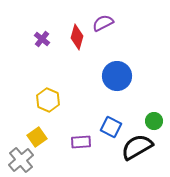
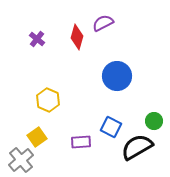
purple cross: moved 5 px left
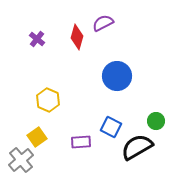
green circle: moved 2 px right
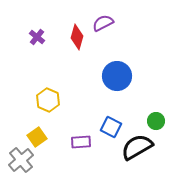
purple cross: moved 2 px up
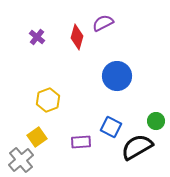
yellow hexagon: rotated 15 degrees clockwise
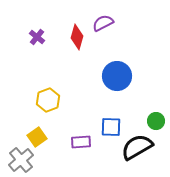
blue square: rotated 25 degrees counterclockwise
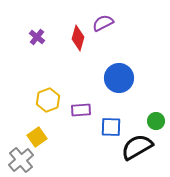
red diamond: moved 1 px right, 1 px down
blue circle: moved 2 px right, 2 px down
purple rectangle: moved 32 px up
